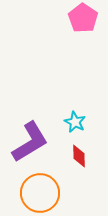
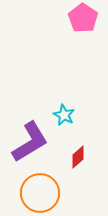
cyan star: moved 11 px left, 7 px up
red diamond: moved 1 px left, 1 px down; rotated 50 degrees clockwise
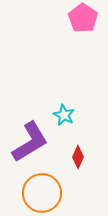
red diamond: rotated 25 degrees counterclockwise
orange circle: moved 2 px right
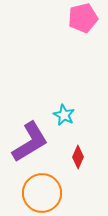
pink pentagon: rotated 24 degrees clockwise
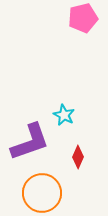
purple L-shape: rotated 12 degrees clockwise
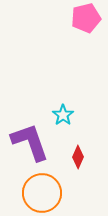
pink pentagon: moved 3 px right
cyan star: moved 1 px left; rotated 10 degrees clockwise
purple L-shape: rotated 90 degrees counterclockwise
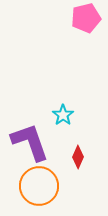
orange circle: moved 3 px left, 7 px up
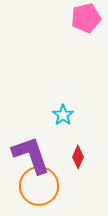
purple L-shape: moved 1 px right, 13 px down
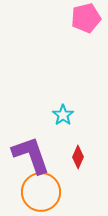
orange circle: moved 2 px right, 6 px down
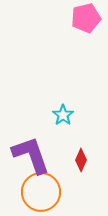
red diamond: moved 3 px right, 3 px down
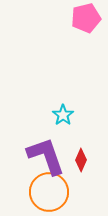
purple L-shape: moved 15 px right, 1 px down
orange circle: moved 8 px right
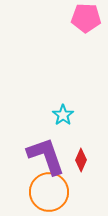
pink pentagon: rotated 16 degrees clockwise
